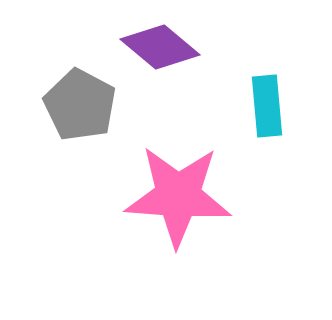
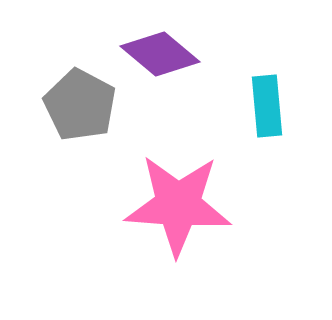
purple diamond: moved 7 px down
pink star: moved 9 px down
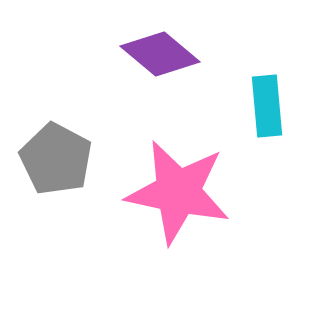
gray pentagon: moved 24 px left, 54 px down
pink star: moved 13 px up; rotated 8 degrees clockwise
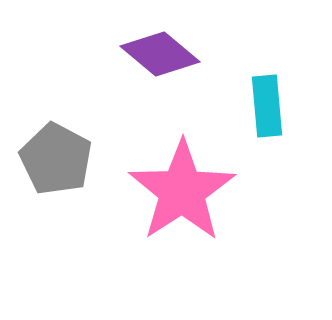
pink star: moved 4 px right, 1 px up; rotated 27 degrees clockwise
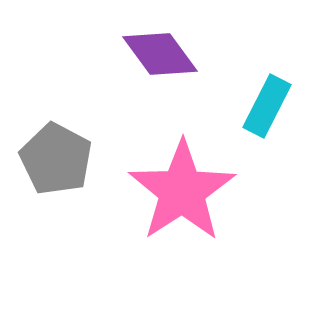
purple diamond: rotated 14 degrees clockwise
cyan rectangle: rotated 32 degrees clockwise
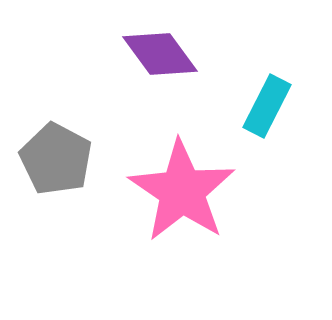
pink star: rotated 5 degrees counterclockwise
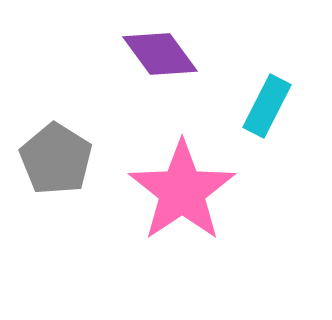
gray pentagon: rotated 4 degrees clockwise
pink star: rotated 4 degrees clockwise
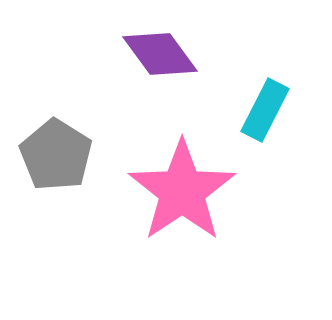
cyan rectangle: moved 2 px left, 4 px down
gray pentagon: moved 4 px up
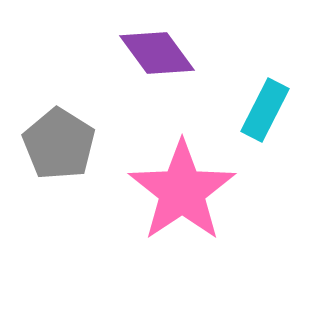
purple diamond: moved 3 px left, 1 px up
gray pentagon: moved 3 px right, 11 px up
